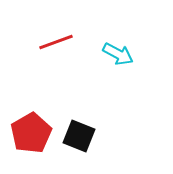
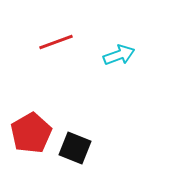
cyan arrow: moved 1 px right, 1 px down; rotated 48 degrees counterclockwise
black square: moved 4 px left, 12 px down
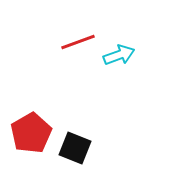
red line: moved 22 px right
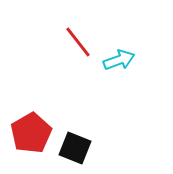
red line: rotated 72 degrees clockwise
cyan arrow: moved 5 px down
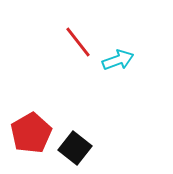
cyan arrow: moved 1 px left
black square: rotated 16 degrees clockwise
